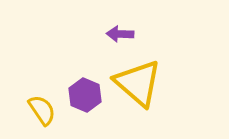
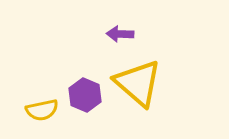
yellow semicircle: rotated 112 degrees clockwise
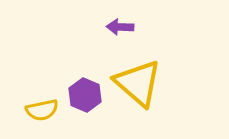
purple arrow: moved 7 px up
